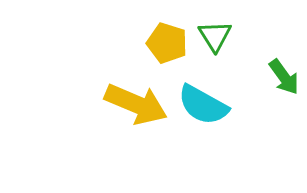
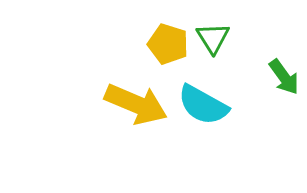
green triangle: moved 2 px left, 2 px down
yellow pentagon: moved 1 px right, 1 px down
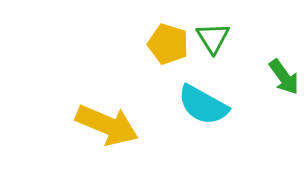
yellow arrow: moved 29 px left, 21 px down
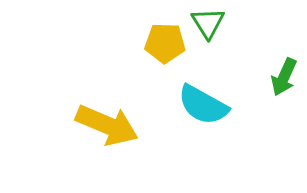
green triangle: moved 5 px left, 15 px up
yellow pentagon: moved 3 px left, 1 px up; rotated 15 degrees counterclockwise
green arrow: rotated 60 degrees clockwise
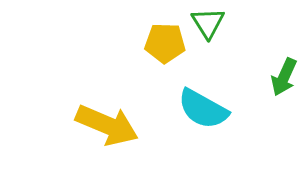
cyan semicircle: moved 4 px down
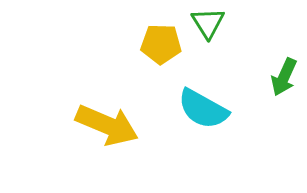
yellow pentagon: moved 4 px left, 1 px down
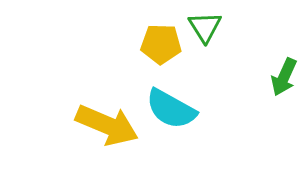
green triangle: moved 3 px left, 4 px down
cyan semicircle: moved 32 px left
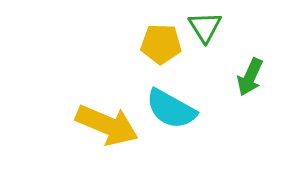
green arrow: moved 34 px left
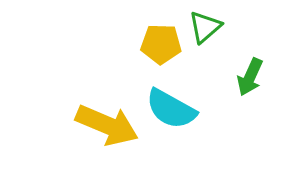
green triangle: rotated 21 degrees clockwise
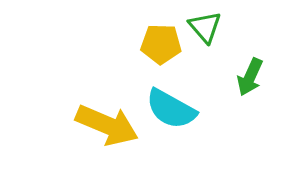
green triangle: rotated 30 degrees counterclockwise
